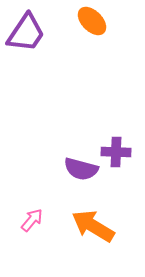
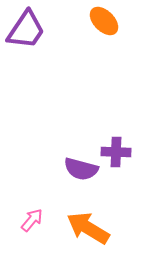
orange ellipse: moved 12 px right
purple trapezoid: moved 3 px up
orange arrow: moved 5 px left, 2 px down
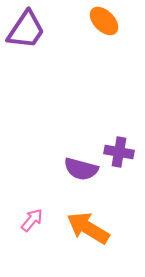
purple cross: moved 3 px right; rotated 8 degrees clockwise
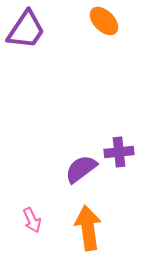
purple cross: rotated 16 degrees counterclockwise
purple semicircle: rotated 128 degrees clockwise
pink arrow: rotated 115 degrees clockwise
orange arrow: rotated 51 degrees clockwise
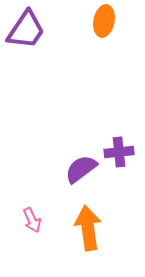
orange ellipse: rotated 56 degrees clockwise
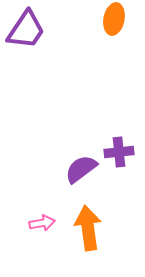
orange ellipse: moved 10 px right, 2 px up
pink arrow: moved 10 px right, 3 px down; rotated 75 degrees counterclockwise
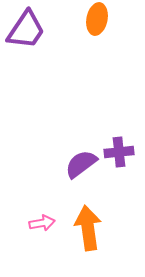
orange ellipse: moved 17 px left
purple semicircle: moved 5 px up
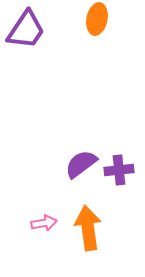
purple cross: moved 18 px down
pink arrow: moved 2 px right
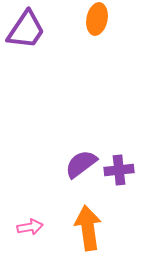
pink arrow: moved 14 px left, 4 px down
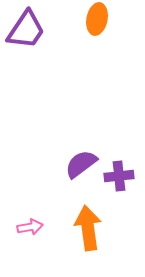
purple cross: moved 6 px down
